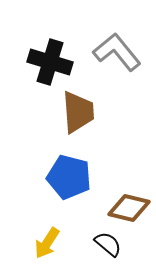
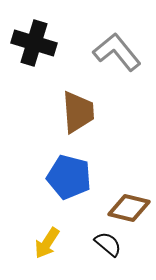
black cross: moved 16 px left, 19 px up
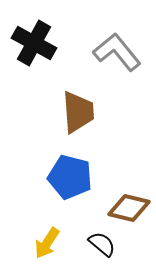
black cross: rotated 12 degrees clockwise
blue pentagon: moved 1 px right
black semicircle: moved 6 px left
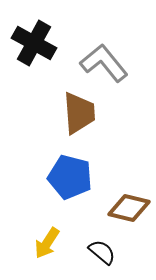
gray L-shape: moved 13 px left, 11 px down
brown trapezoid: moved 1 px right, 1 px down
black semicircle: moved 8 px down
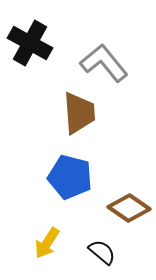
black cross: moved 4 px left
brown diamond: rotated 21 degrees clockwise
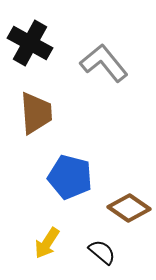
brown trapezoid: moved 43 px left
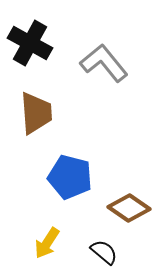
black semicircle: moved 2 px right
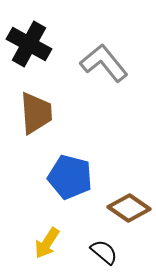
black cross: moved 1 px left, 1 px down
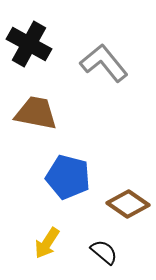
brown trapezoid: rotated 75 degrees counterclockwise
blue pentagon: moved 2 px left
brown diamond: moved 1 px left, 4 px up
